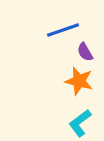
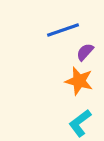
purple semicircle: rotated 72 degrees clockwise
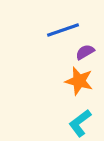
purple semicircle: rotated 18 degrees clockwise
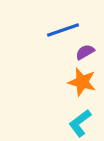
orange star: moved 3 px right, 1 px down
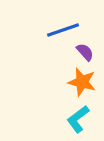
purple semicircle: rotated 78 degrees clockwise
cyan L-shape: moved 2 px left, 4 px up
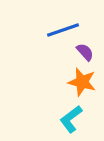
cyan L-shape: moved 7 px left
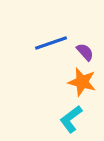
blue line: moved 12 px left, 13 px down
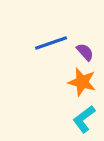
cyan L-shape: moved 13 px right
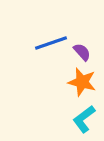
purple semicircle: moved 3 px left
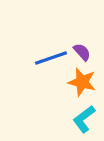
blue line: moved 15 px down
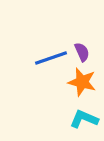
purple semicircle: rotated 18 degrees clockwise
cyan L-shape: rotated 60 degrees clockwise
